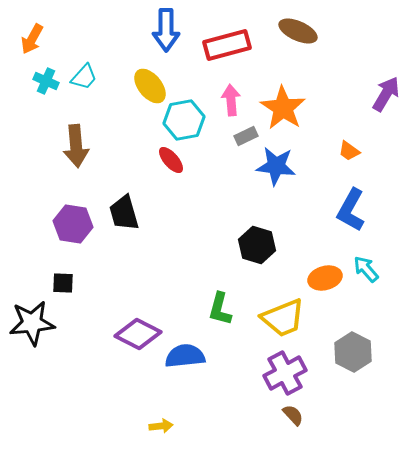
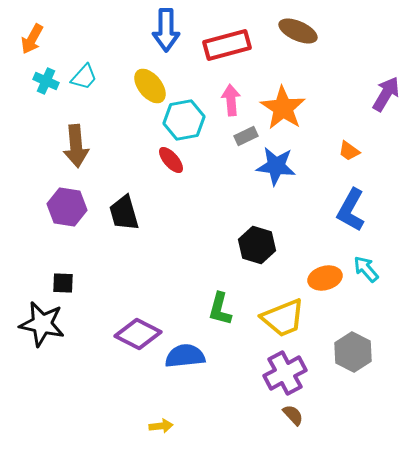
purple hexagon: moved 6 px left, 17 px up
black star: moved 10 px right, 1 px down; rotated 18 degrees clockwise
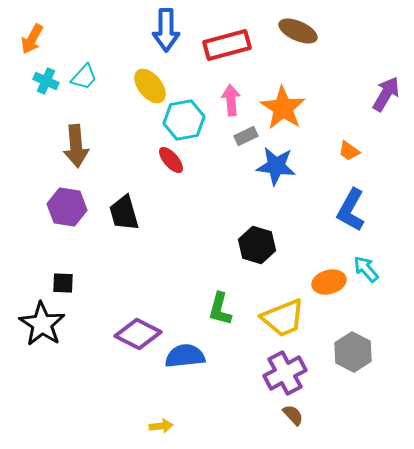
orange ellipse: moved 4 px right, 4 px down
black star: rotated 21 degrees clockwise
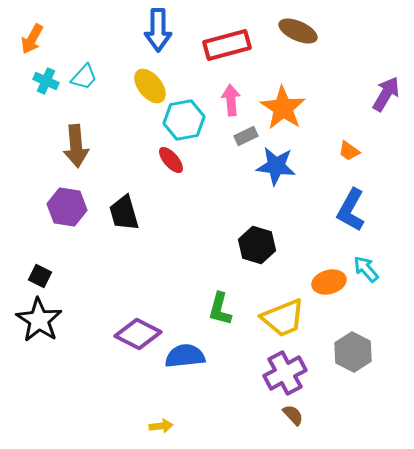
blue arrow: moved 8 px left
black square: moved 23 px left, 7 px up; rotated 25 degrees clockwise
black star: moved 3 px left, 4 px up
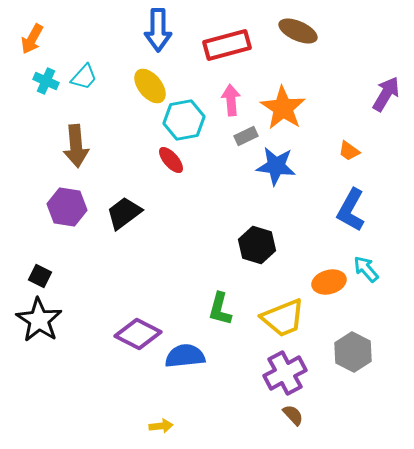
black trapezoid: rotated 69 degrees clockwise
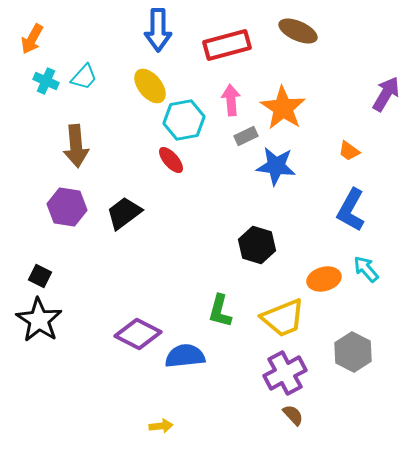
orange ellipse: moved 5 px left, 3 px up
green L-shape: moved 2 px down
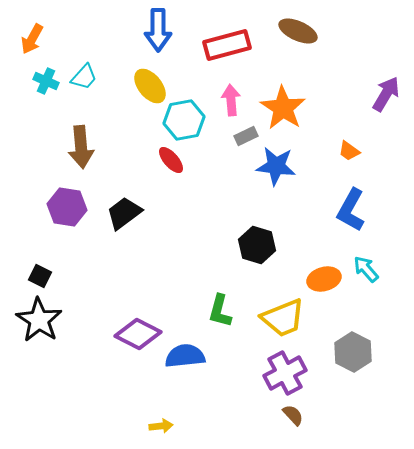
brown arrow: moved 5 px right, 1 px down
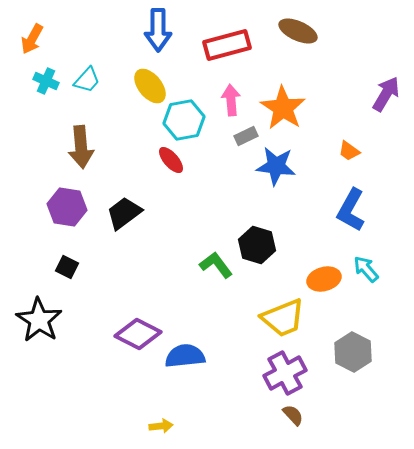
cyan trapezoid: moved 3 px right, 3 px down
black square: moved 27 px right, 9 px up
green L-shape: moved 4 px left, 46 px up; rotated 128 degrees clockwise
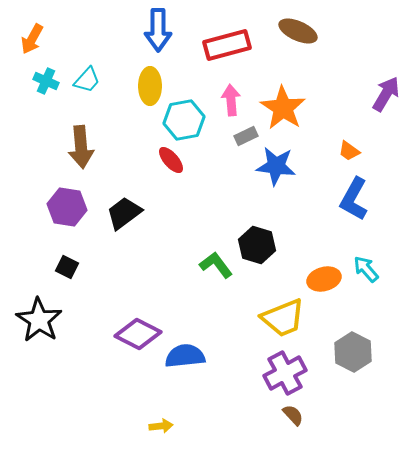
yellow ellipse: rotated 39 degrees clockwise
blue L-shape: moved 3 px right, 11 px up
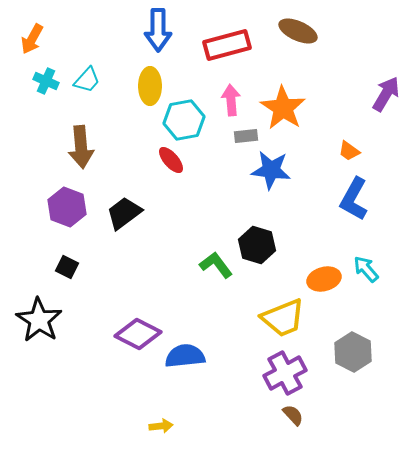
gray rectangle: rotated 20 degrees clockwise
blue star: moved 5 px left, 4 px down
purple hexagon: rotated 12 degrees clockwise
